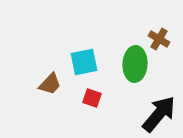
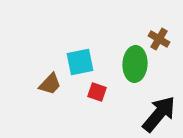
cyan square: moved 4 px left
red square: moved 5 px right, 6 px up
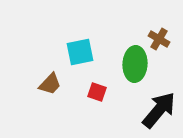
cyan square: moved 10 px up
black arrow: moved 4 px up
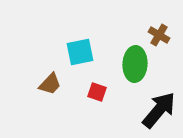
brown cross: moved 4 px up
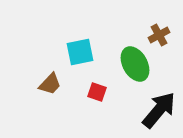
brown cross: rotated 30 degrees clockwise
green ellipse: rotated 32 degrees counterclockwise
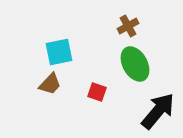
brown cross: moved 31 px left, 9 px up
cyan square: moved 21 px left
black arrow: moved 1 px left, 1 px down
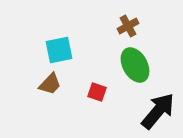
cyan square: moved 2 px up
green ellipse: moved 1 px down
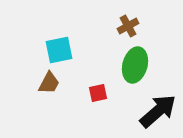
green ellipse: rotated 44 degrees clockwise
brown trapezoid: moved 1 px left, 1 px up; rotated 15 degrees counterclockwise
red square: moved 1 px right, 1 px down; rotated 30 degrees counterclockwise
black arrow: rotated 9 degrees clockwise
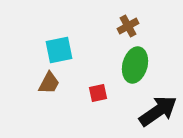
black arrow: rotated 6 degrees clockwise
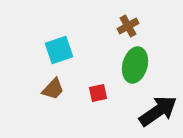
cyan square: rotated 8 degrees counterclockwise
brown trapezoid: moved 4 px right, 6 px down; rotated 15 degrees clockwise
